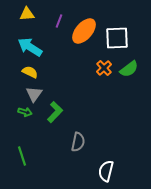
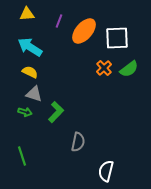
gray triangle: rotated 48 degrees counterclockwise
green L-shape: moved 1 px right
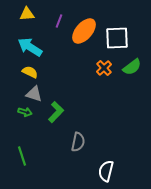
green semicircle: moved 3 px right, 2 px up
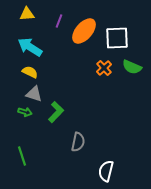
green semicircle: rotated 60 degrees clockwise
